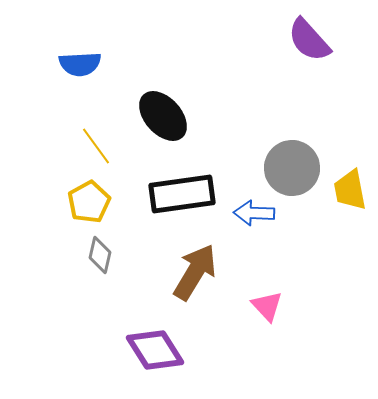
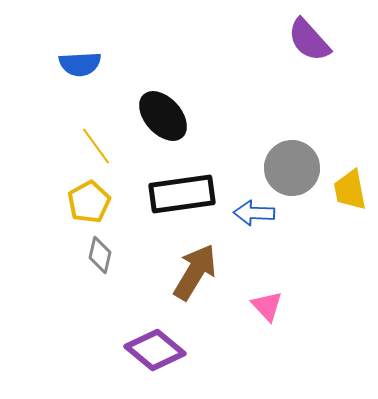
purple diamond: rotated 18 degrees counterclockwise
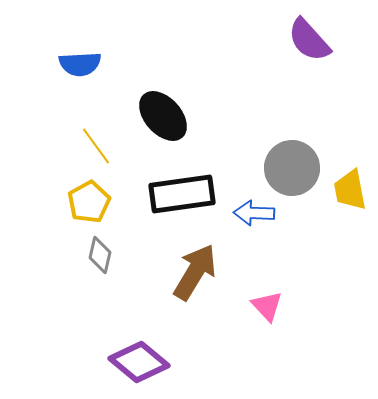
purple diamond: moved 16 px left, 12 px down
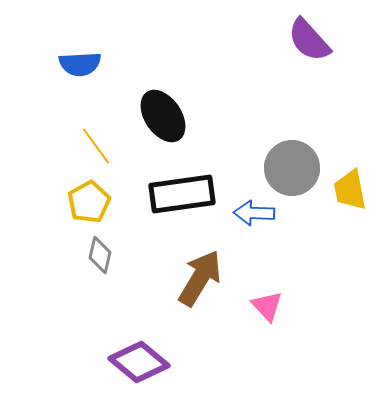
black ellipse: rotated 8 degrees clockwise
brown arrow: moved 5 px right, 6 px down
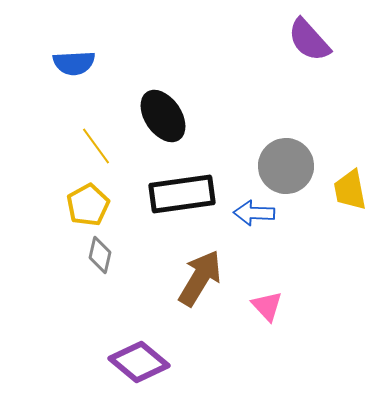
blue semicircle: moved 6 px left, 1 px up
gray circle: moved 6 px left, 2 px up
yellow pentagon: moved 1 px left, 3 px down
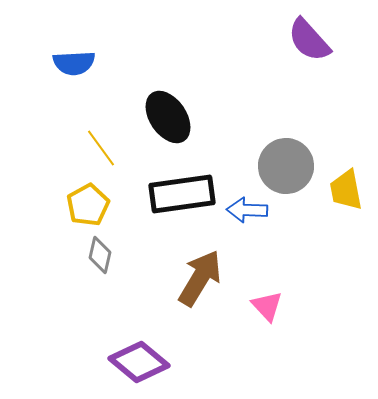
black ellipse: moved 5 px right, 1 px down
yellow line: moved 5 px right, 2 px down
yellow trapezoid: moved 4 px left
blue arrow: moved 7 px left, 3 px up
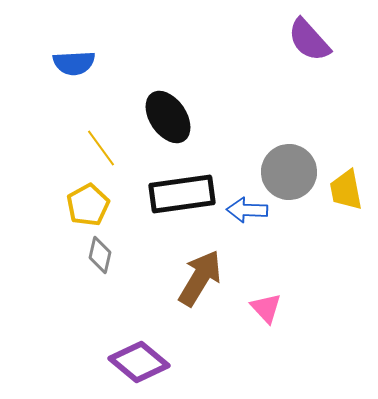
gray circle: moved 3 px right, 6 px down
pink triangle: moved 1 px left, 2 px down
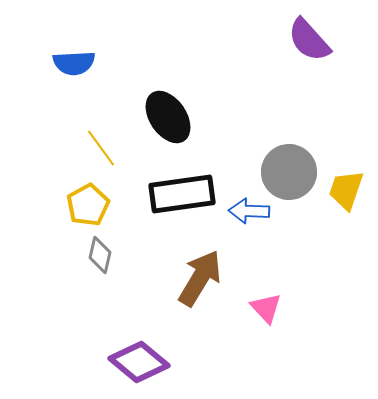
yellow trapezoid: rotated 30 degrees clockwise
blue arrow: moved 2 px right, 1 px down
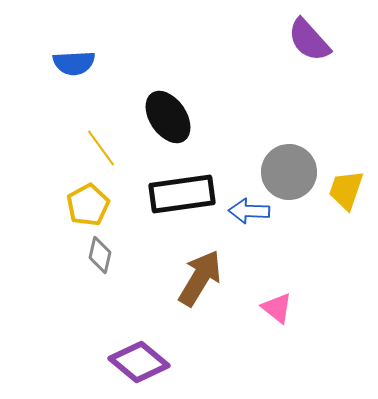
pink triangle: moved 11 px right; rotated 8 degrees counterclockwise
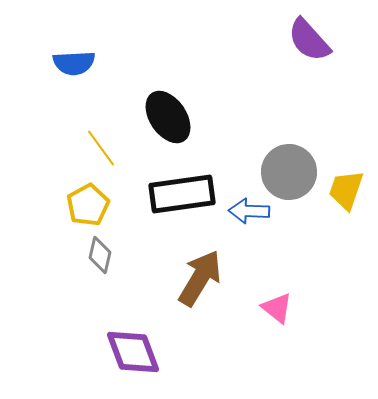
purple diamond: moved 6 px left, 10 px up; rotated 30 degrees clockwise
